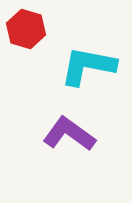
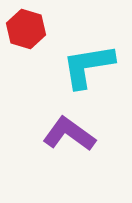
cyan L-shape: rotated 20 degrees counterclockwise
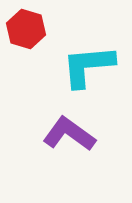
cyan L-shape: rotated 4 degrees clockwise
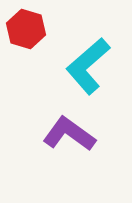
cyan L-shape: rotated 36 degrees counterclockwise
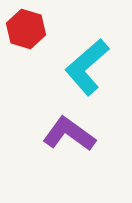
cyan L-shape: moved 1 px left, 1 px down
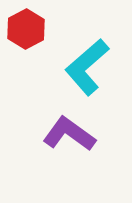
red hexagon: rotated 15 degrees clockwise
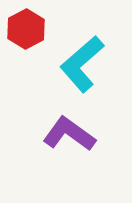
cyan L-shape: moved 5 px left, 3 px up
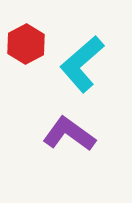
red hexagon: moved 15 px down
